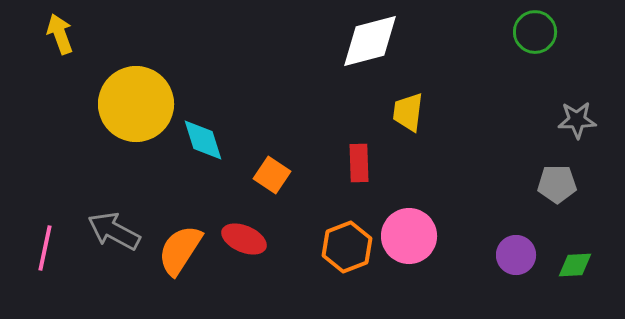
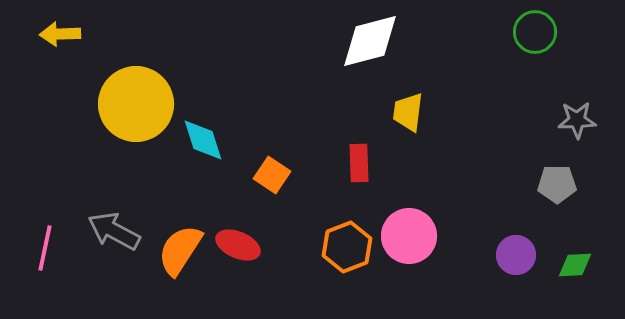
yellow arrow: rotated 72 degrees counterclockwise
red ellipse: moved 6 px left, 6 px down
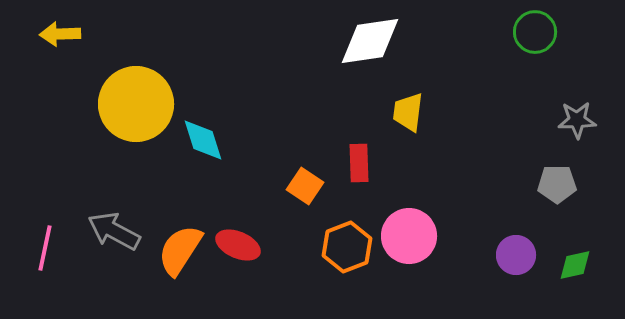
white diamond: rotated 6 degrees clockwise
orange square: moved 33 px right, 11 px down
green diamond: rotated 9 degrees counterclockwise
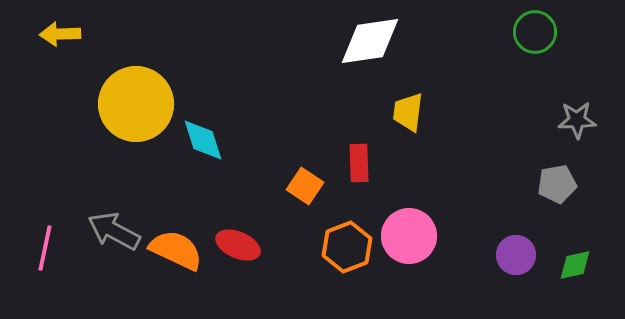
gray pentagon: rotated 9 degrees counterclockwise
orange semicircle: moved 4 px left; rotated 82 degrees clockwise
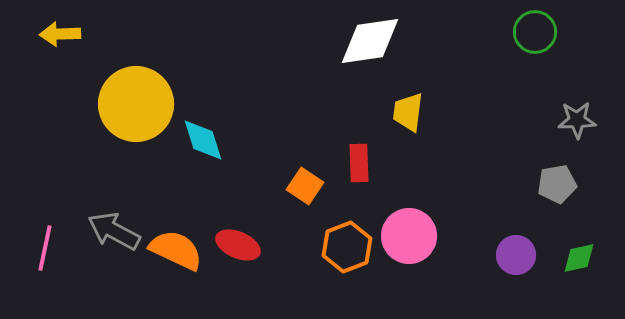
green diamond: moved 4 px right, 7 px up
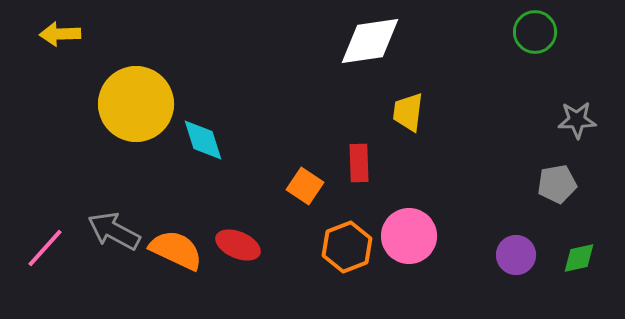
pink line: rotated 30 degrees clockwise
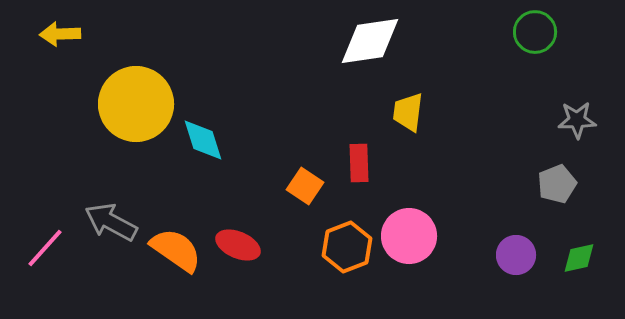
gray pentagon: rotated 12 degrees counterclockwise
gray arrow: moved 3 px left, 9 px up
orange semicircle: rotated 10 degrees clockwise
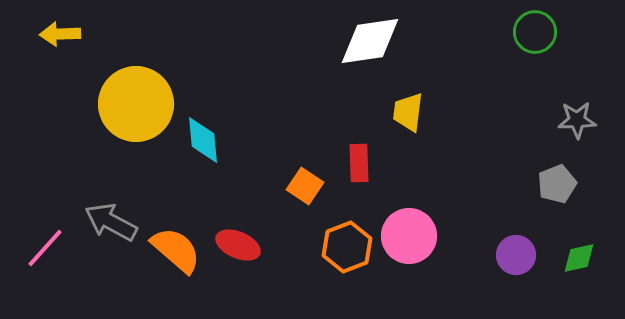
cyan diamond: rotated 12 degrees clockwise
orange semicircle: rotated 6 degrees clockwise
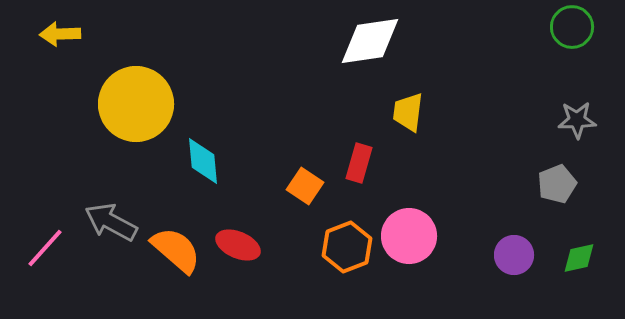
green circle: moved 37 px right, 5 px up
cyan diamond: moved 21 px down
red rectangle: rotated 18 degrees clockwise
purple circle: moved 2 px left
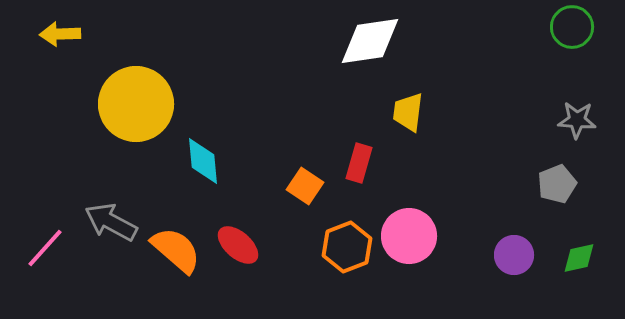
gray star: rotated 6 degrees clockwise
red ellipse: rotated 18 degrees clockwise
